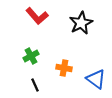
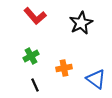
red L-shape: moved 2 px left
orange cross: rotated 21 degrees counterclockwise
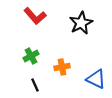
orange cross: moved 2 px left, 1 px up
blue triangle: rotated 10 degrees counterclockwise
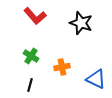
black star: rotated 25 degrees counterclockwise
green cross: rotated 28 degrees counterclockwise
black line: moved 5 px left; rotated 40 degrees clockwise
